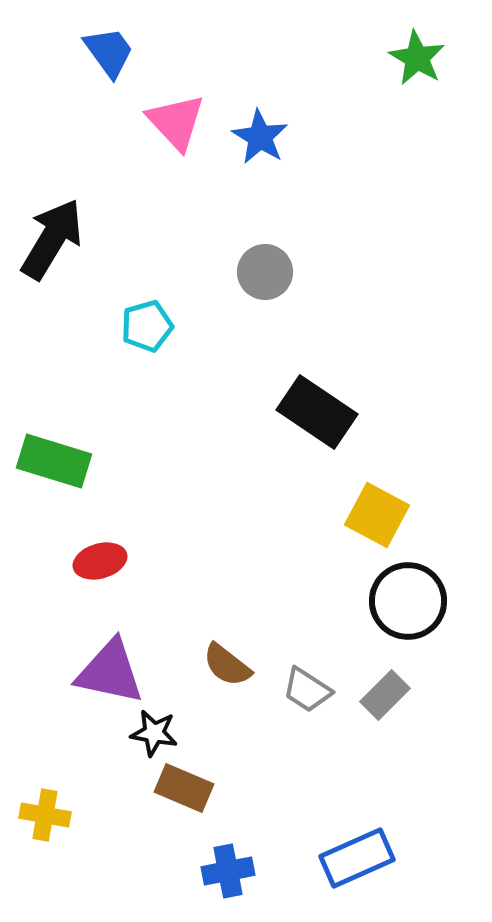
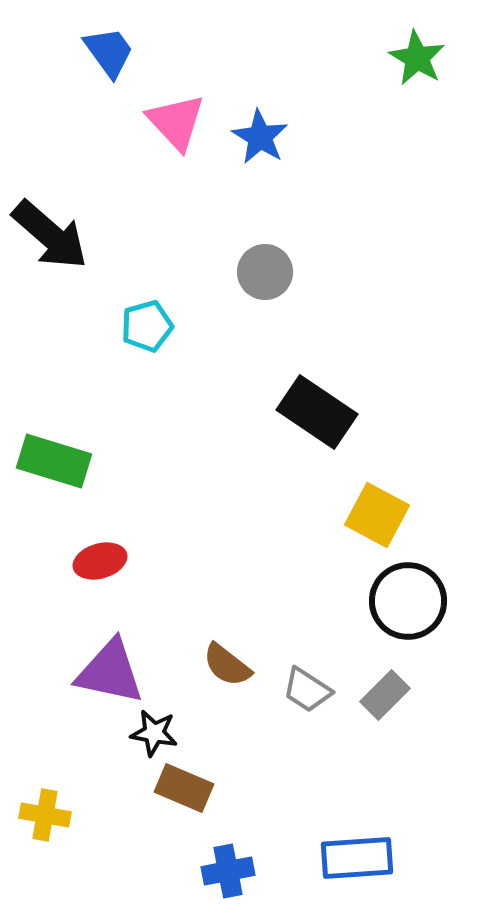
black arrow: moved 2 px left, 4 px up; rotated 100 degrees clockwise
blue rectangle: rotated 20 degrees clockwise
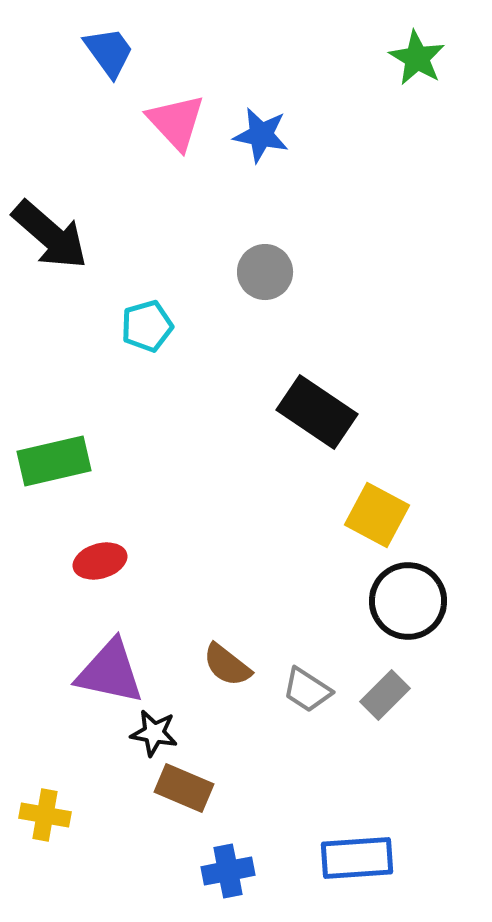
blue star: moved 1 px right, 2 px up; rotated 20 degrees counterclockwise
green rectangle: rotated 30 degrees counterclockwise
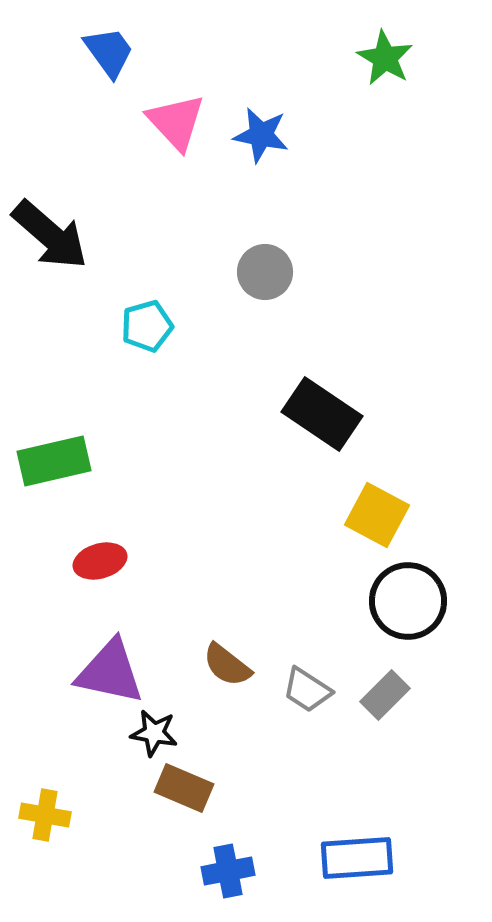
green star: moved 32 px left
black rectangle: moved 5 px right, 2 px down
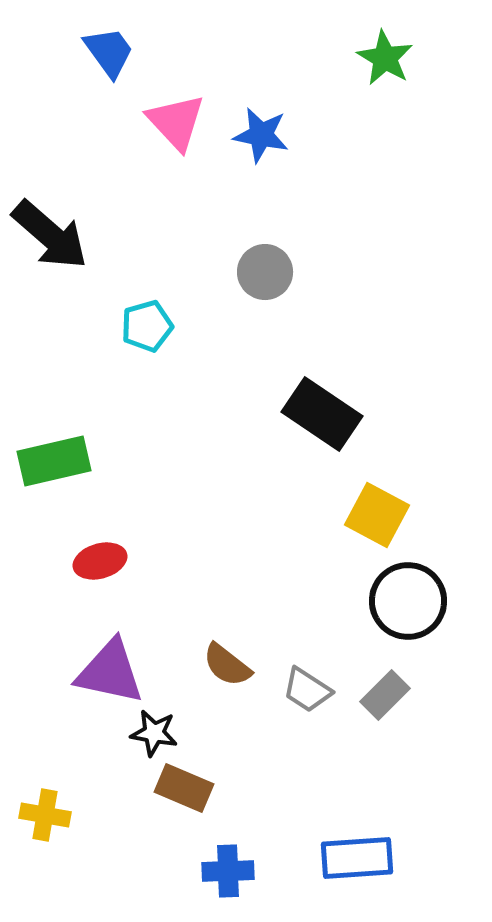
blue cross: rotated 9 degrees clockwise
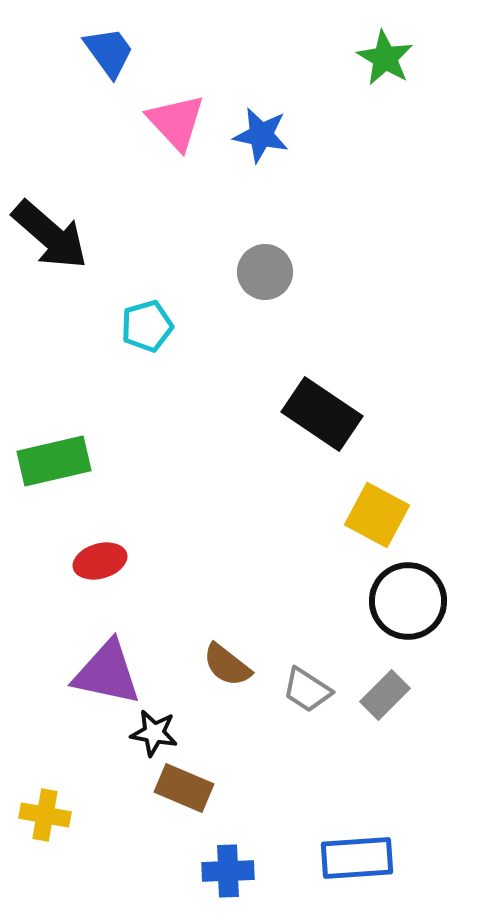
purple triangle: moved 3 px left, 1 px down
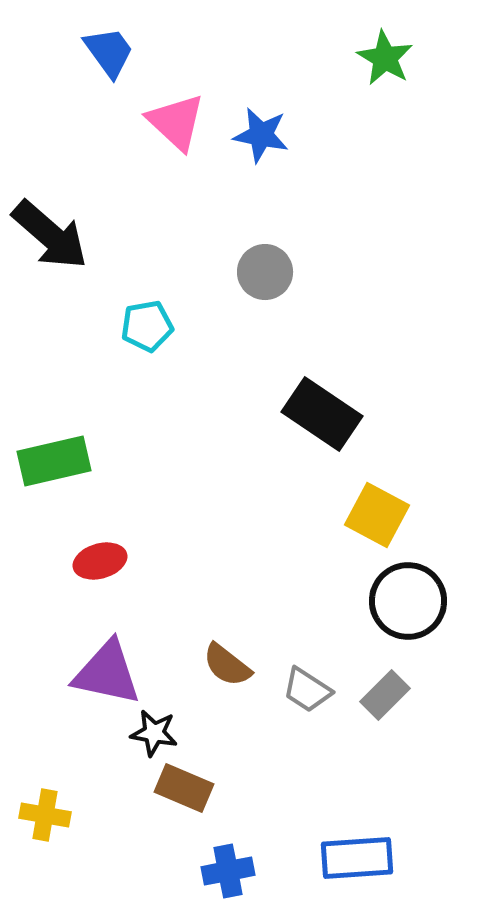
pink triangle: rotated 4 degrees counterclockwise
cyan pentagon: rotated 6 degrees clockwise
blue cross: rotated 9 degrees counterclockwise
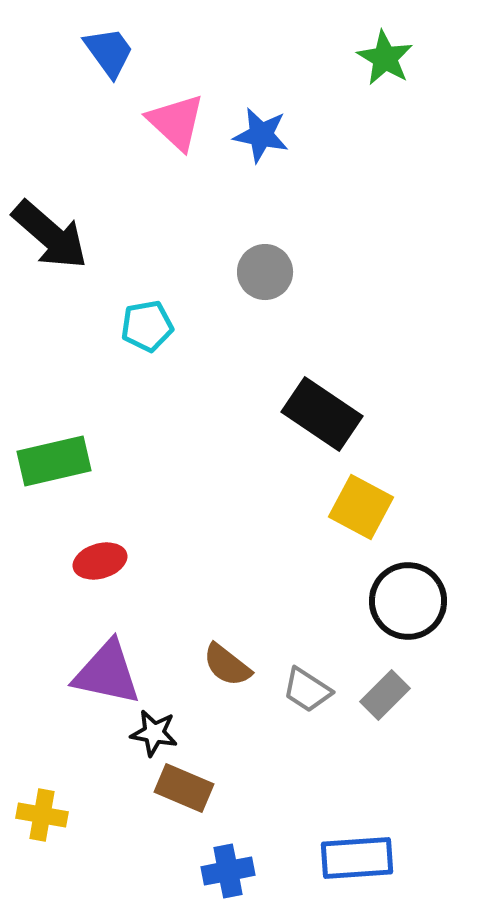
yellow square: moved 16 px left, 8 px up
yellow cross: moved 3 px left
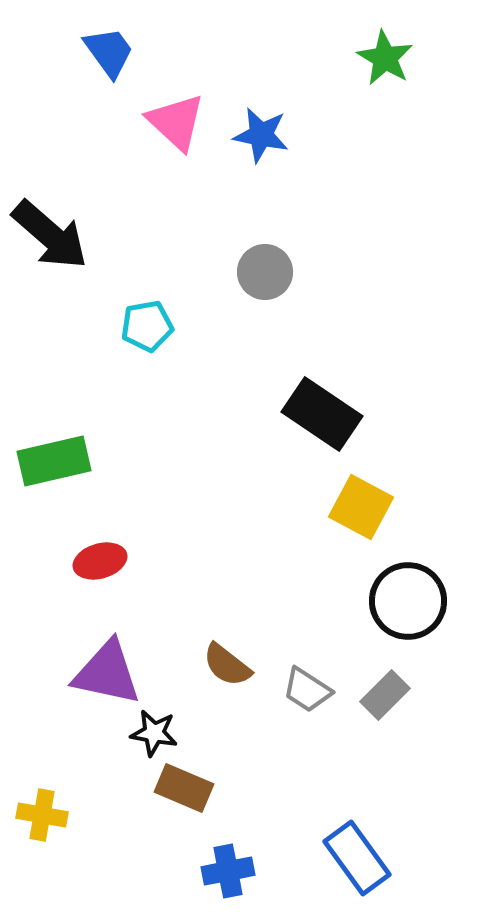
blue rectangle: rotated 58 degrees clockwise
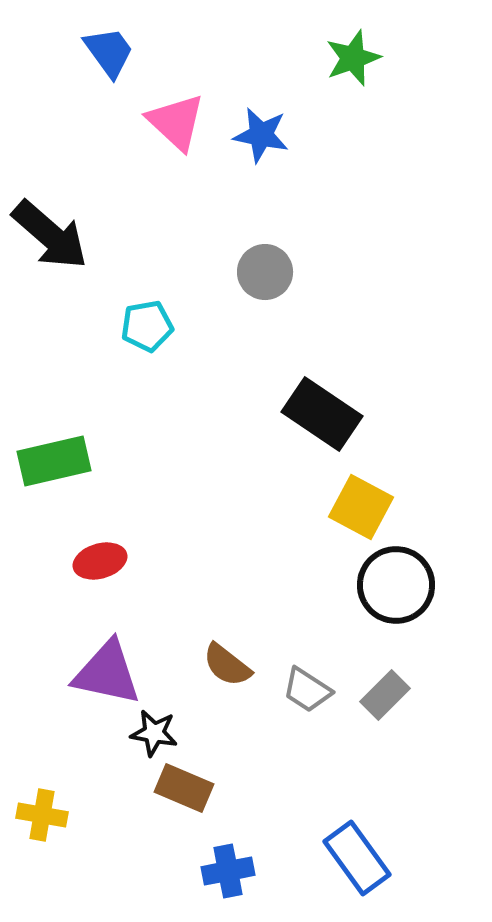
green star: moved 32 px left; rotated 22 degrees clockwise
black circle: moved 12 px left, 16 px up
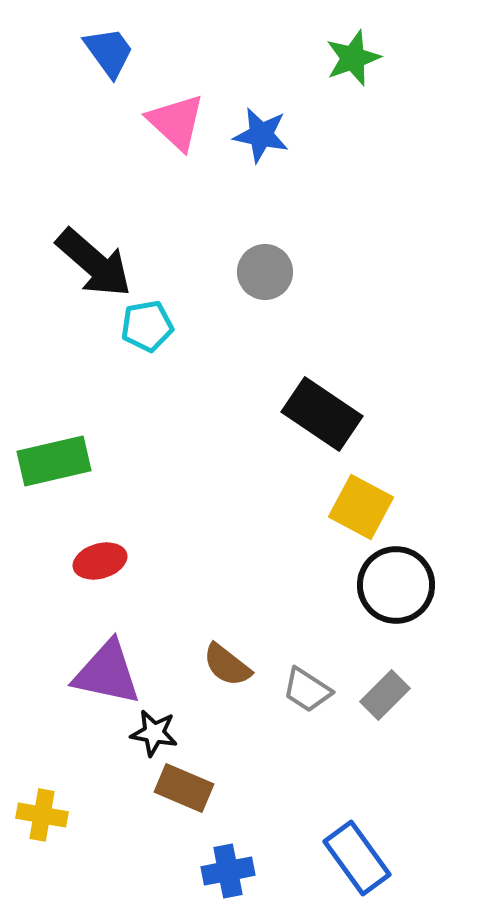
black arrow: moved 44 px right, 28 px down
